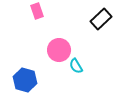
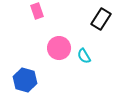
black rectangle: rotated 15 degrees counterclockwise
pink circle: moved 2 px up
cyan semicircle: moved 8 px right, 10 px up
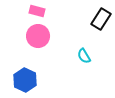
pink rectangle: rotated 56 degrees counterclockwise
pink circle: moved 21 px left, 12 px up
blue hexagon: rotated 10 degrees clockwise
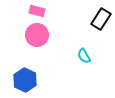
pink circle: moved 1 px left, 1 px up
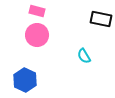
black rectangle: rotated 70 degrees clockwise
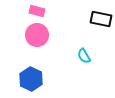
blue hexagon: moved 6 px right, 1 px up
